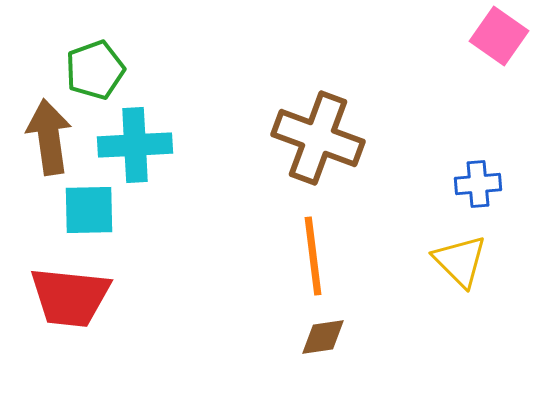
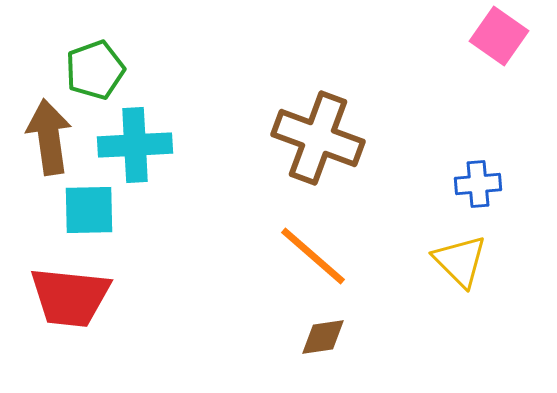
orange line: rotated 42 degrees counterclockwise
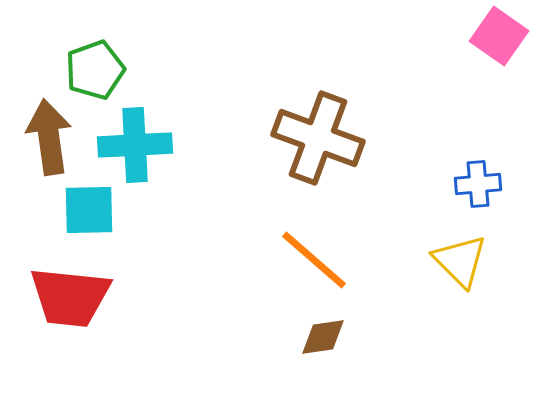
orange line: moved 1 px right, 4 px down
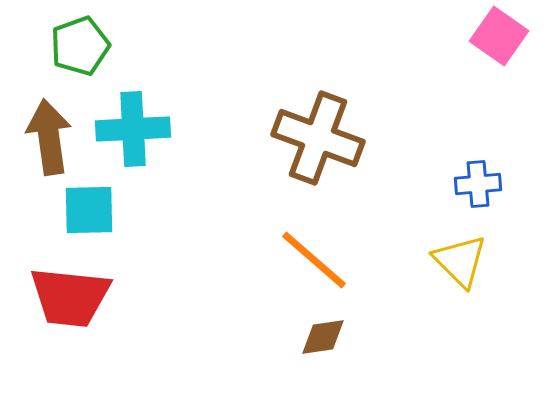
green pentagon: moved 15 px left, 24 px up
cyan cross: moved 2 px left, 16 px up
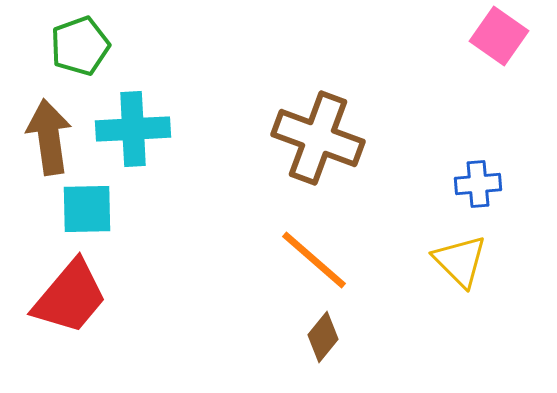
cyan square: moved 2 px left, 1 px up
red trapezoid: rotated 56 degrees counterclockwise
brown diamond: rotated 42 degrees counterclockwise
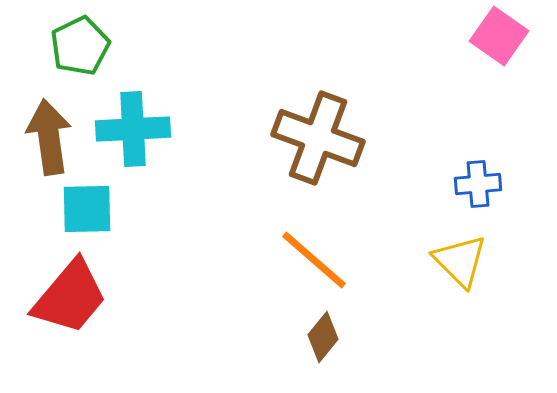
green pentagon: rotated 6 degrees counterclockwise
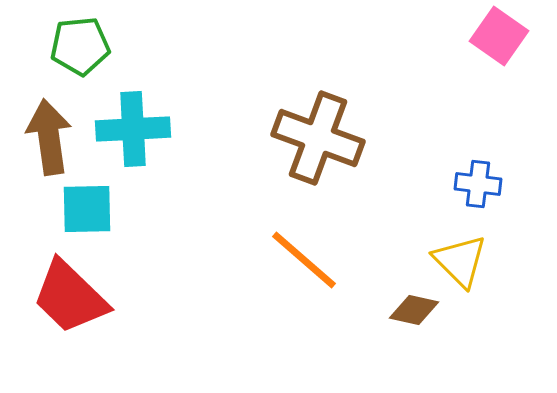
green pentagon: rotated 20 degrees clockwise
blue cross: rotated 12 degrees clockwise
orange line: moved 10 px left
red trapezoid: rotated 94 degrees clockwise
brown diamond: moved 91 px right, 27 px up; rotated 63 degrees clockwise
